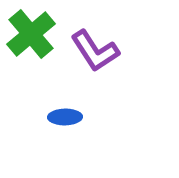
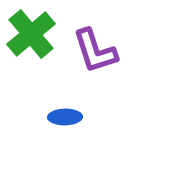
purple L-shape: rotated 15 degrees clockwise
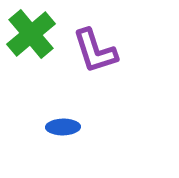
blue ellipse: moved 2 px left, 10 px down
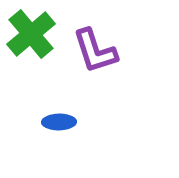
blue ellipse: moved 4 px left, 5 px up
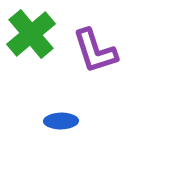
blue ellipse: moved 2 px right, 1 px up
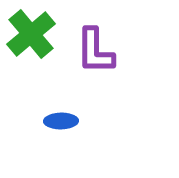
purple L-shape: rotated 18 degrees clockwise
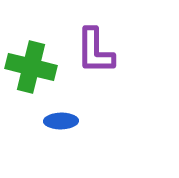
green cross: moved 33 px down; rotated 36 degrees counterclockwise
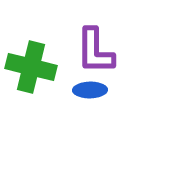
blue ellipse: moved 29 px right, 31 px up
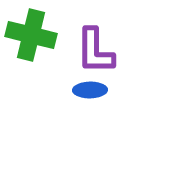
green cross: moved 32 px up
